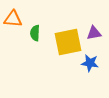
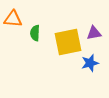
blue star: rotated 24 degrees counterclockwise
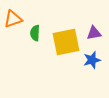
orange triangle: rotated 24 degrees counterclockwise
yellow square: moved 2 px left
blue star: moved 2 px right, 3 px up
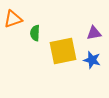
yellow square: moved 3 px left, 9 px down
blue star: rotated 30 degrees clockwise
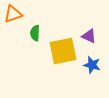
orange triangle: moved 5 px up
purple triangle: moved 5 px left, 3 px down; rotated 35 degrees clockwise
blue star: moved 5 px down
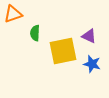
blue star: moved 1 px up
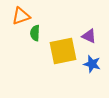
orange triangle: moved 8 px right, 2 px down
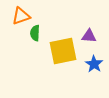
purple triangle: rotated 21 degrees counterclockwise
blue star: moved 2 px right; rotated 18 degrees clockwise
